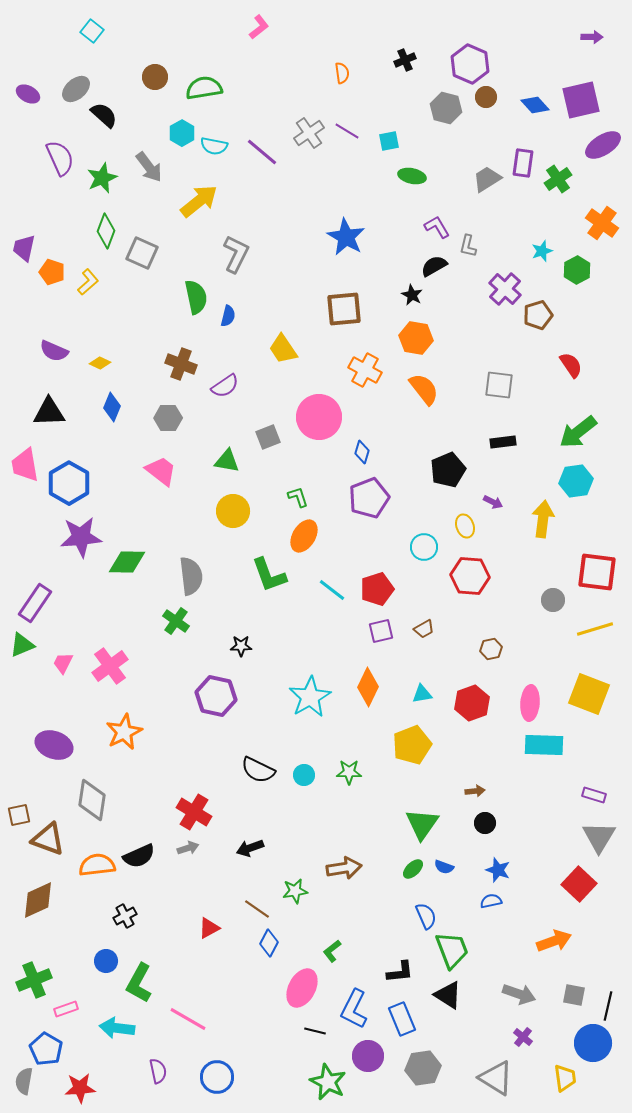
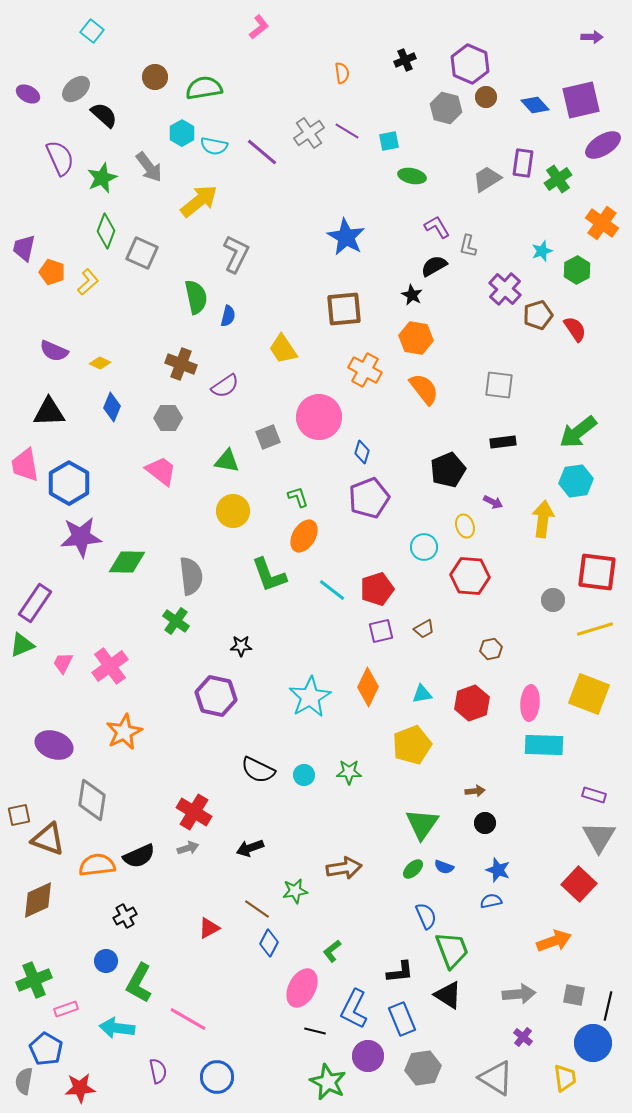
red semicircle at (571, 365): moved 4 px right, 36 px up
gray arrow at (519, 994): rotated 24 degrees counterclockwise
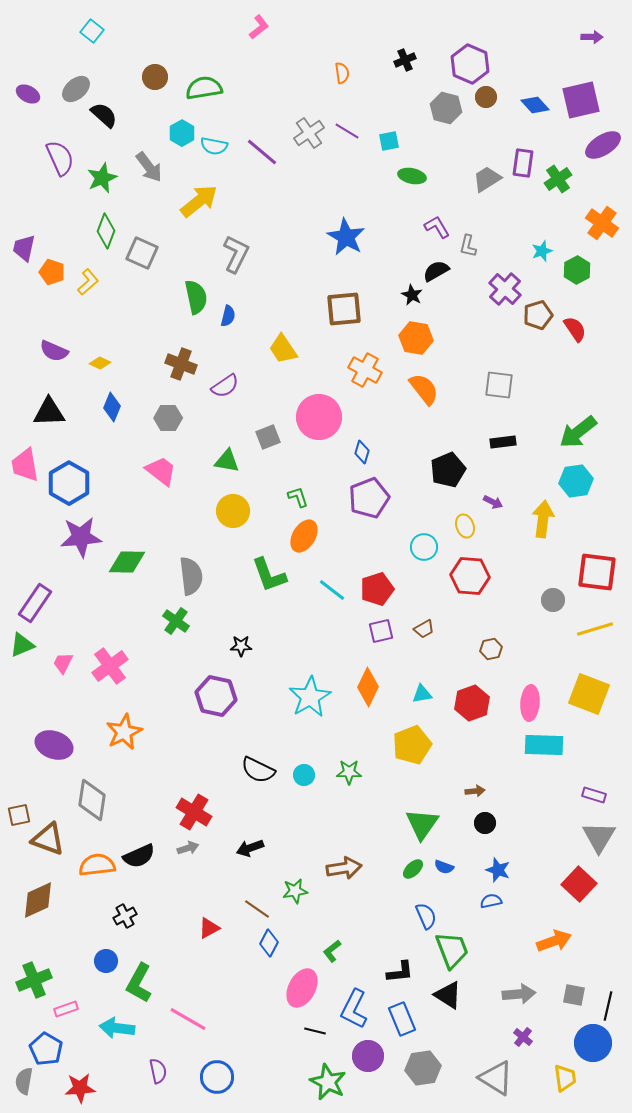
black semicircle at (434, 266): moved 2 px right, 5 px down
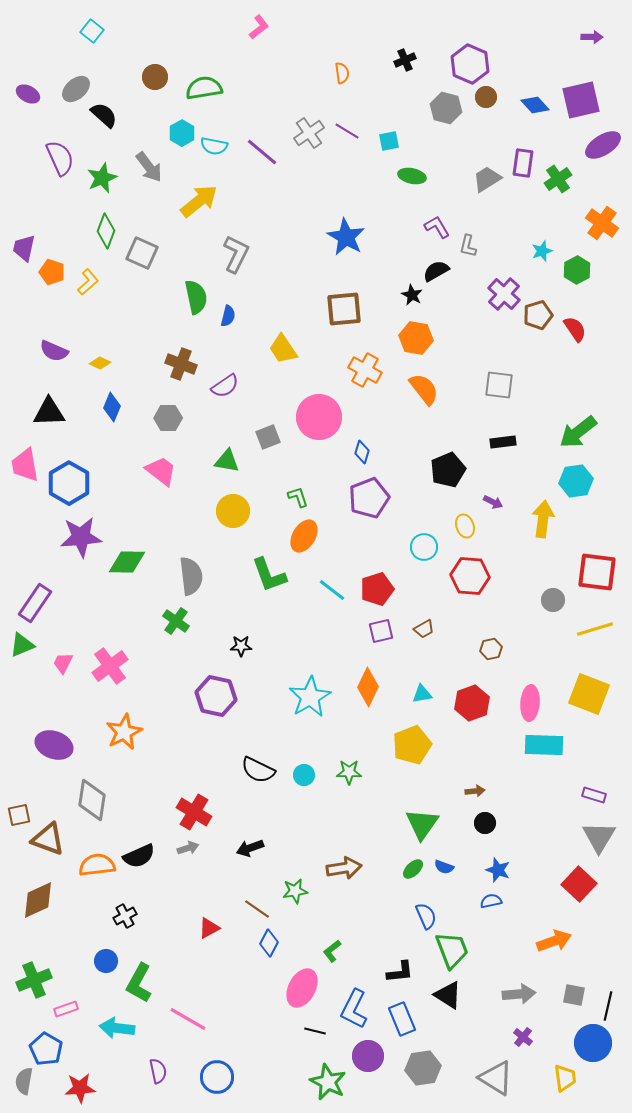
purple cross at (505, 289): moved 1 px left, 5 px down
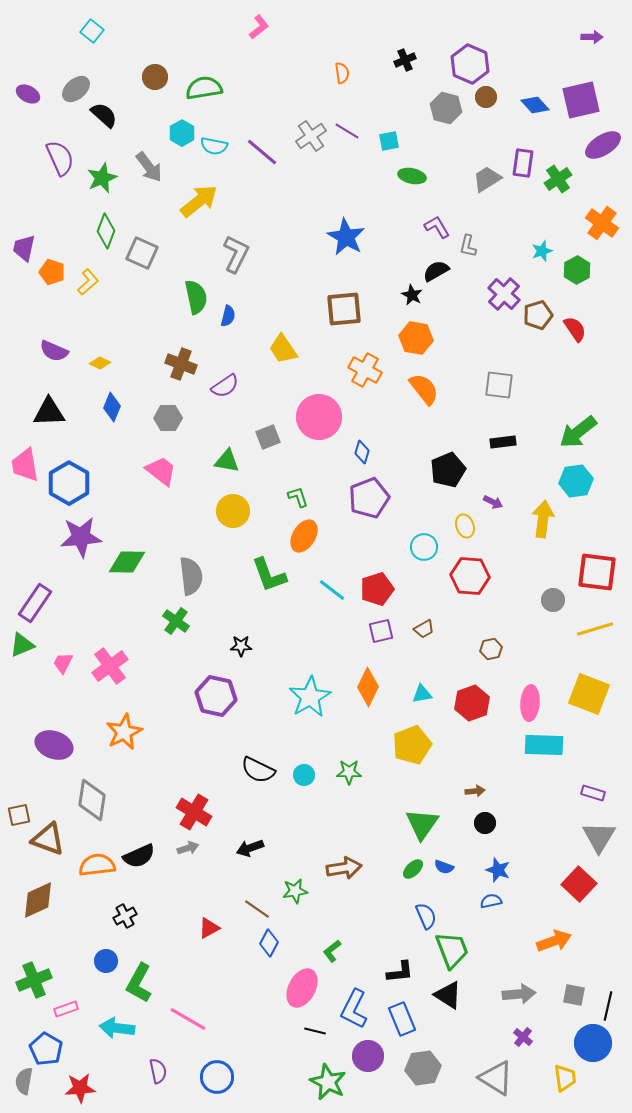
gray cross at (309, 133): moved 2 px right, 3 px down
purple rectangle at (594, 795): moved 1 px left, 2 px up
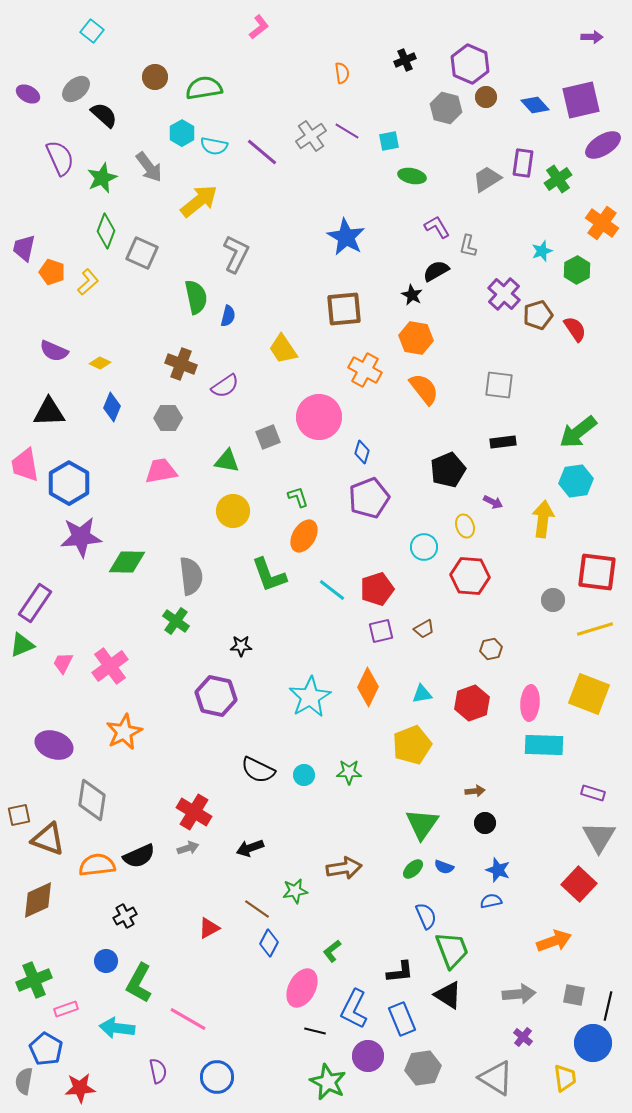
pink trapezoid at (161, 471): rotated 48 degrees counterclockwise
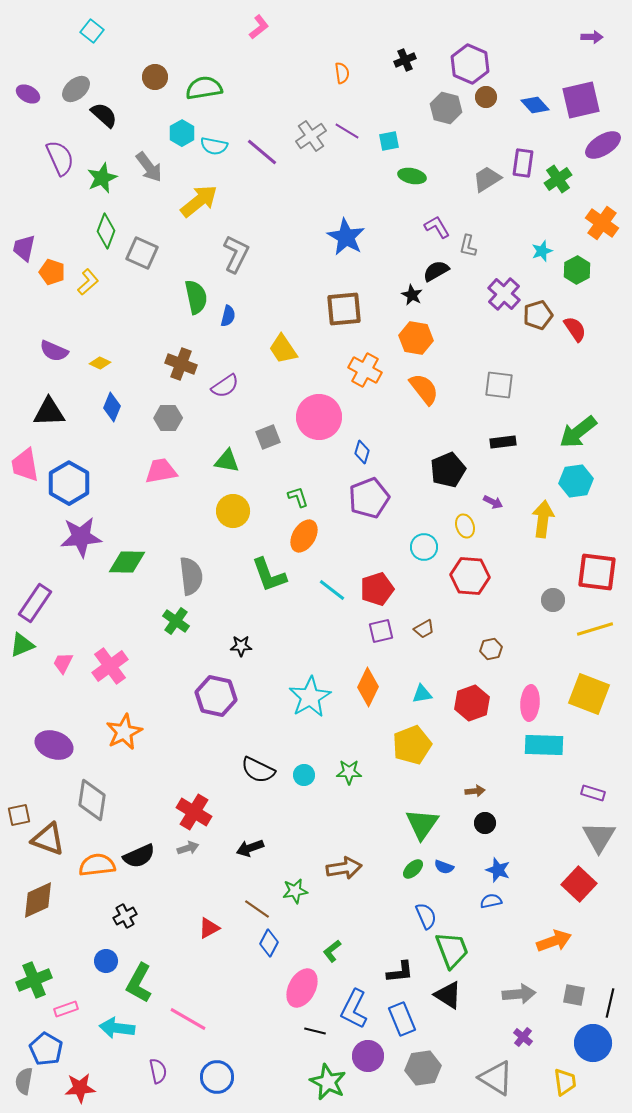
black line at (608, 1006): moved 2 px right, 3 px up
yellow trapezoid at (565, 1078): moved 4 px down
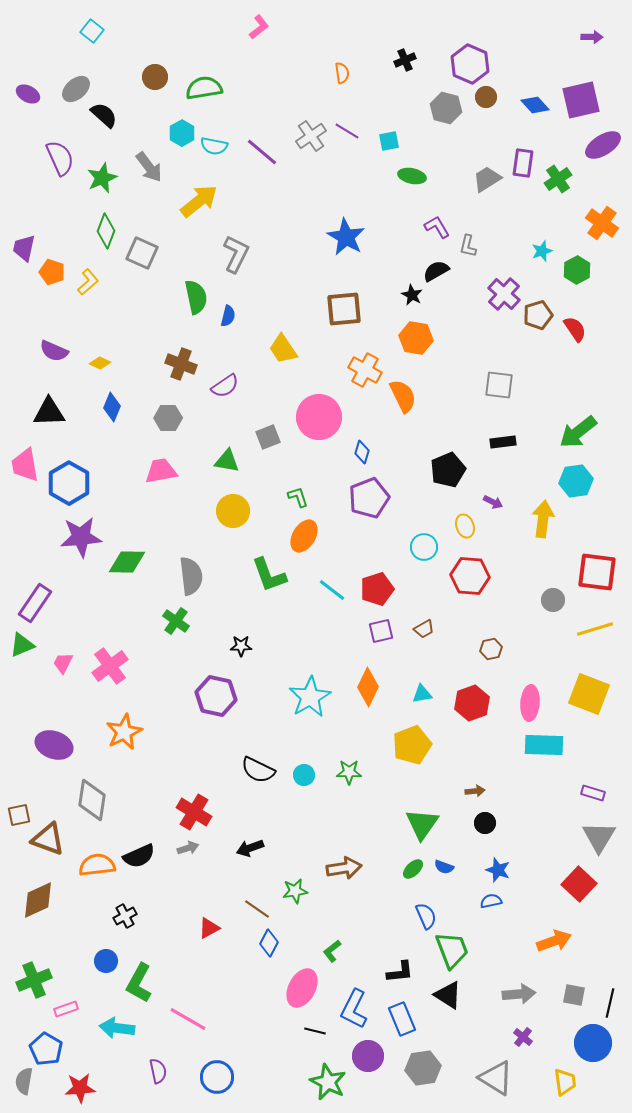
orange semicircle at (424, 389): moved 21 px left, 7 px down; rotated 12 degrees clockwise
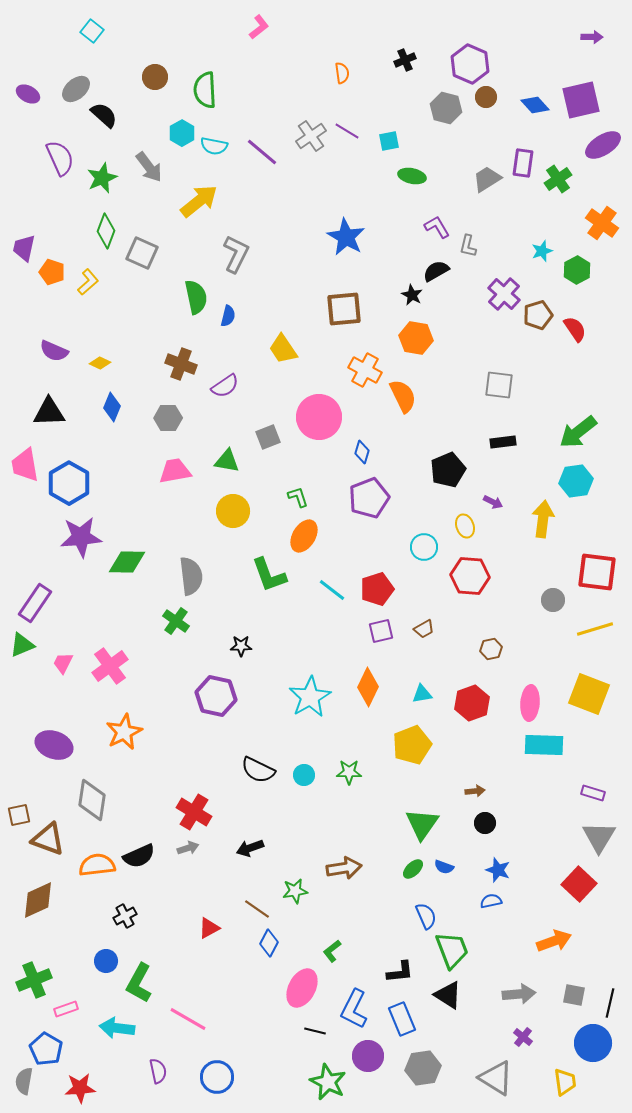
green semicircle at (204, 88): moved 1 px right, 2 px down; rotated 84 degrees counterclockwise
pink trapezoid at (161, 471): moved 14 px right
